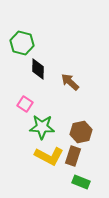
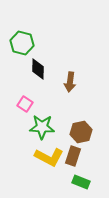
brown arrow: rotated 126 degrees counterclockwise
yellow L-shape: moved 1 px down
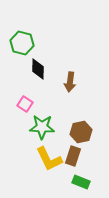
yellow L-shape: moved 2 px down; rotated 36 degrees clockwise
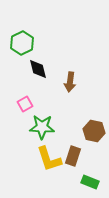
green hexagon: rotated 20 degrees clockwise
black diamond: rotated 15 degrees counterclockwise
pink square: rotated 28 degrees clockwise
brown hexagon: moved 13 px right, 1 px up; rotated 25 degrees clockwise
yellow L-shape: rotated 8 degrees clockwise
green rectangle: moved 9 px right
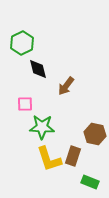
brown arrow: moved 4 px left, 4 px down; rotated 30 degrees clockwise
pink square: rotated 28 degrees clockwise
brown hexagon: moved 1 px right, 3 px down
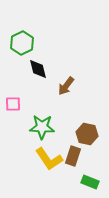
pink square: moved 12 px left
brown hexagon: moved 8 px left
yellow L-shape: rotated 16 degrees counterclockwise
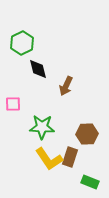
brown arrow: rotated 12 degrees counterclockwise
brown hexagon: rotated 15 degrees counterclockwise
brown rectangle: moved 3 px left, 1 px down
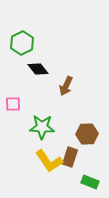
black diamond: rotated 25 degrees counterclockwise
yellow L-shape: moved 2 px down
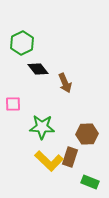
brown arrow: moved 1 px left, 3 px up; rotated 48 degrees counterclockwise
yellow L-shape: rotated 12 degrees counterclockwise
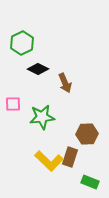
black diamond: rotated 25 degrees counterclockwise
green star: moved 10 px up; rotated 10 degrees counterclockwise
